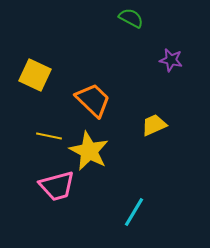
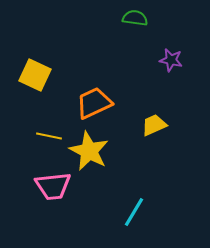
green semicircle: moved 4 px right; rotated 20 degrees counterclockwise
orange trapezoid: moved 1 px right, 3 px down; rotated 69 degrees counterclockwise
pink trapezoid: moved 4 px left; rotated 9 degrees clockwise
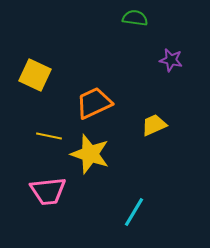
yellow star: moved 1 px right, 3 px down; rotated 9 degrees counterclockwise
pink trapezoid: moved 5 px left, 5 px down
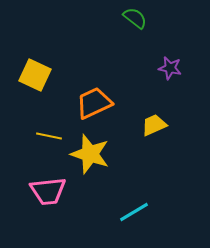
green semicircle: rotated 30 degrees clockwise
purple star: moved 1 px left, 8 px down
cyan line: rotated 28 degrees clockwise
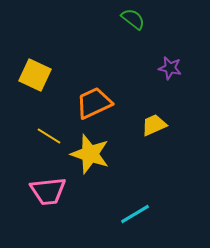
green semicircle: moved 2 px left, 1 px down
yellow line: rotated 20 degrees clockwise
cyan line: moved 1 px right, 2 px down
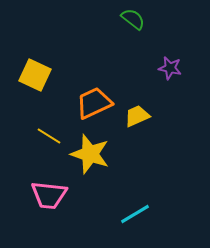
yellow trapezoid: moved 17 px left, 9 px up
pink trapezoid: moved 1 px right, 4 px down; rotated 12 degrees clockwise
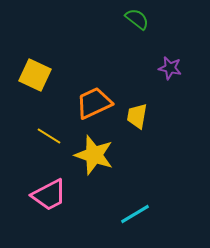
green semicircle: moved 4 px right
yellow trapezoid: rotated 56 degrees counterclockwise
yellow star: moved 4 px right, 1 px down
pink trapezoid: rotated 33 degrees counterclockwise
